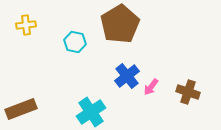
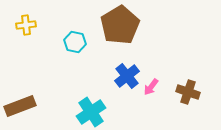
brown pentagon: moved 1 px down
brown rectangle: moved 1 px left, 3 px up
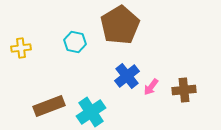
yellow cross: moved 5 px left, 23 px down
brown cross: moved 4 px left, 2 px up; rotated 25 degrees counterclockwise
brown rectangle: moved 29 px right
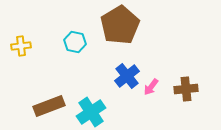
yellow cross: moved 2 px up
brown cross: moved 2 px right, 1 px up
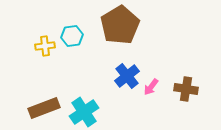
cyan hexagon: moved 3 px left, 6 px up; rotated 20 degrees counterclockwise
yellow cross: moved 24 px right
brown cross: rotated 15 degrees clockwise
brown rectangle: moved 5 px left, 2 px down
cyan cross: moved 7 px left
